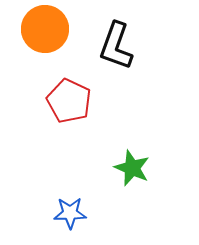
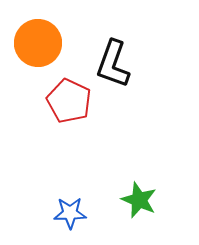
orange circle: moved 7 px left, 14 px down
black L-shape: moved 3 px left, 18 px down
green star: moved 7 px right, 32 px down
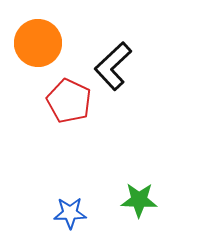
black L-shape: moved 2 px down; rotated 27 degrees clockwise
green star: rotated 21 degrees counterclockwise
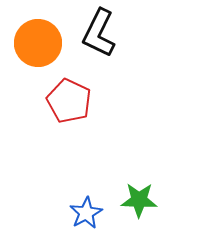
black L-shape: moved 14 px left, 33 px up; rotated 21 degrees counterclockwise
blue star: moved 16 px right; rotated 28 degrees counterclockwise
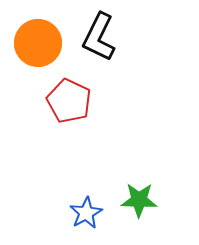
black L-shape: moved 4 px down
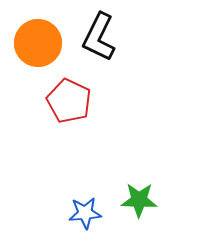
blue star: moved 1 px left; rotated 24 degrees clockwise
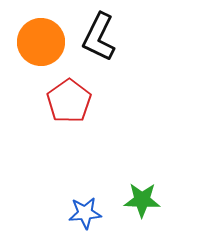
orange circle: moved 3 px right, 1 px up
red pentagon: rotated 12 degrees clockwise
green star: moved 3 px right
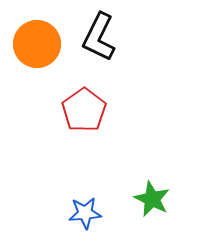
orange circle: moved 4 px left, 2 px down
red pentagon: moved 15 px right, 9 px down
green star: moved 10 px right, 1 px up; rotated 24 degrees clockwise
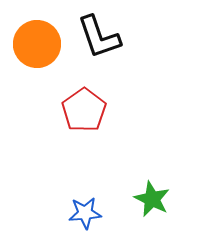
black L-shape: rotated 45 degrees counterclockwise
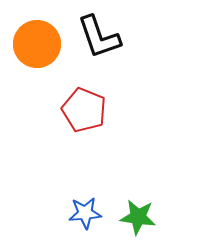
red pentagon: rotated 15 degrees counterclockwise
green star: moved 14 px left, 18 px down; rotated 18 degrees counterclockwise
